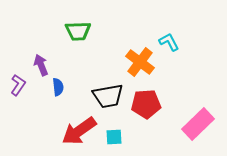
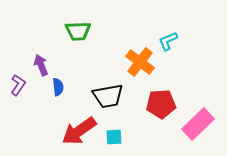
cyan L-shape: moved 1 px left, 1 px up; rotated 85 degrees counterclockwise
red pentagon: moved 15 px right
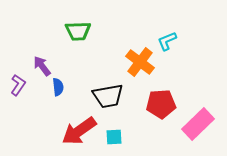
cyan L-shape: moved 1 px left
purple arrow: moved 1 px right, 1 px down; rotated 15 degrees counterclockwise
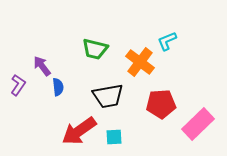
green trapezoid: moved 17 px right, 18 px down; rotated 16 degrees clockwise
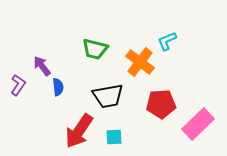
red arrow: rotated 21 degrees counterclockwise
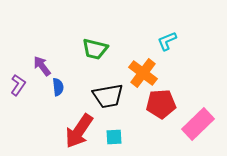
orange cross: moved 3 px right, 11 px down
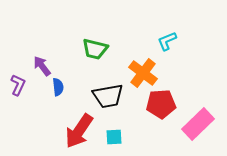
purple L-shape: rotated 10 degrees counterclockwise
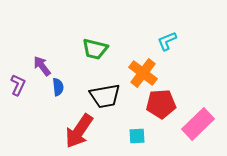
black trapezoid: moved 3 px left
cyan square: moved 23 px right, 1 px up
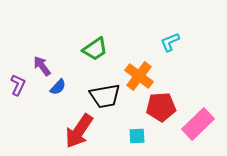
cyan L-shape: moved 3 px right, 1 px down
green trapezoid: rotated 48 degrees counterclockwise
orange cross: moved 4 px left, 3 px down
blue semicircle: rotated 48 degrees clockwise
red pentagon: moved 3 px down
